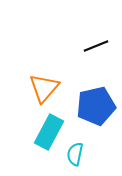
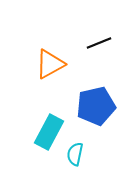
black line: moved 3 px right, 3 px up
orange triangle: moved 6 px right, 24 px up; rotated 20 degrees clockwise
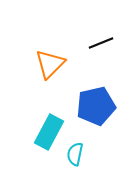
black line: moved 2 px right
orange triangle: rotated 16 degrees counterclockwise
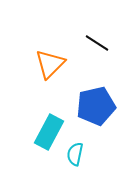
black line: moved 4 px left; rotated 55 degrees clockwise
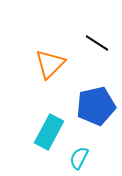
cyan semicircle: moved 4 px right, 4 px down; rotated 15 degrees clockwise
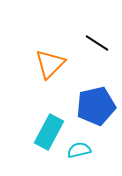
cyan semicircle: moved 8 px up; rotated 50 degrees clockwise
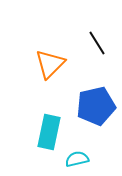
black line: rotated 25 degrees clockwise
cyan rectangle: rotated 16 degrees counterclockwise
cyan semicircle: moved 2 px left, 9 px down
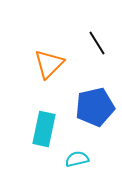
orange triangle: moved 1 px left
blue pentagon: moved 1 px left, 1 px down
cyan rectangle: moved 5 px left, 3 px up
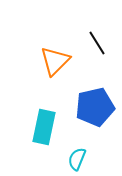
orange triangle: moved 6 px right, 3 px up
cyan rectangle: moved 2 px up
cyan semicircle: rotated 55 degrees counterclockwise
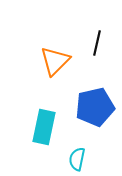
black line: rotated 45 degrees clockwise
cyan semicircle: rotated 10 degrees counterclockwise
